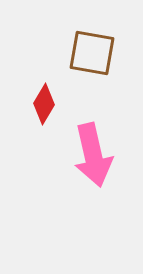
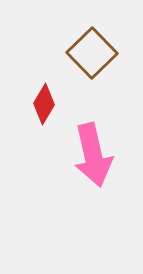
brown square: rotated 36 degrees clockwise
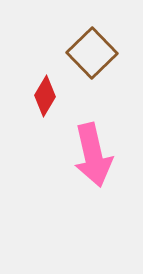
red diamond: moved 1 px right, 8 px up
